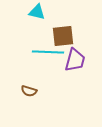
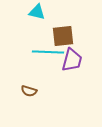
purple trapezoid: moved 3 px left
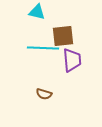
cyan line: moved 5 px left, 4 px up
purple trapezoid: rotated 20 degrees counterclockwise
brown semicircle: moved 15 px right, 3 px down
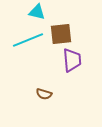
brown square: moved 2 px left, 2 px up
cyan line: moved 15 px left, 8 px up; rotated 24 degrees counterclockwise
